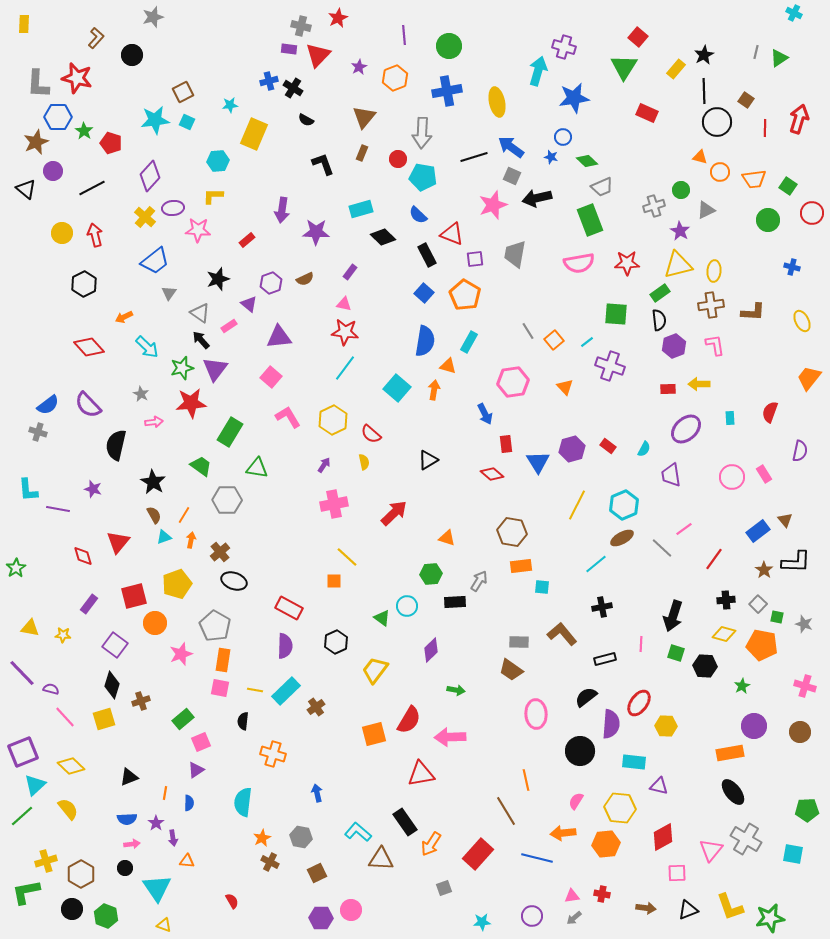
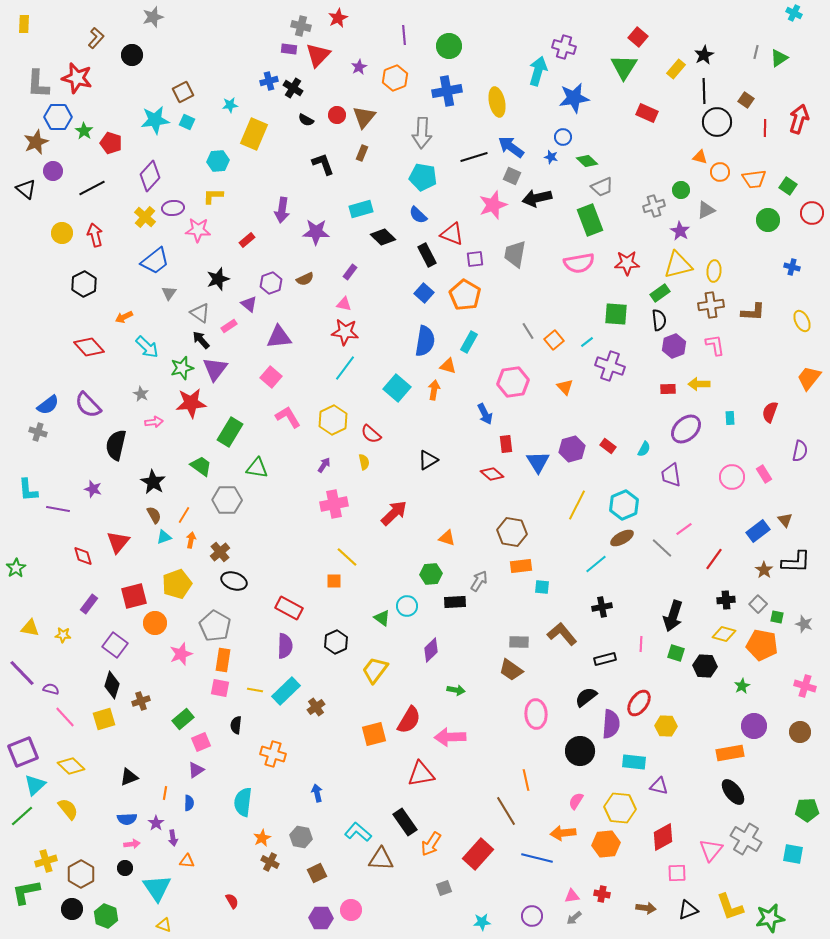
red circle at (398, 159): moved 61 px left, 44 px up
black semicircle at (243, 721): moved 7 px left, 4 px down
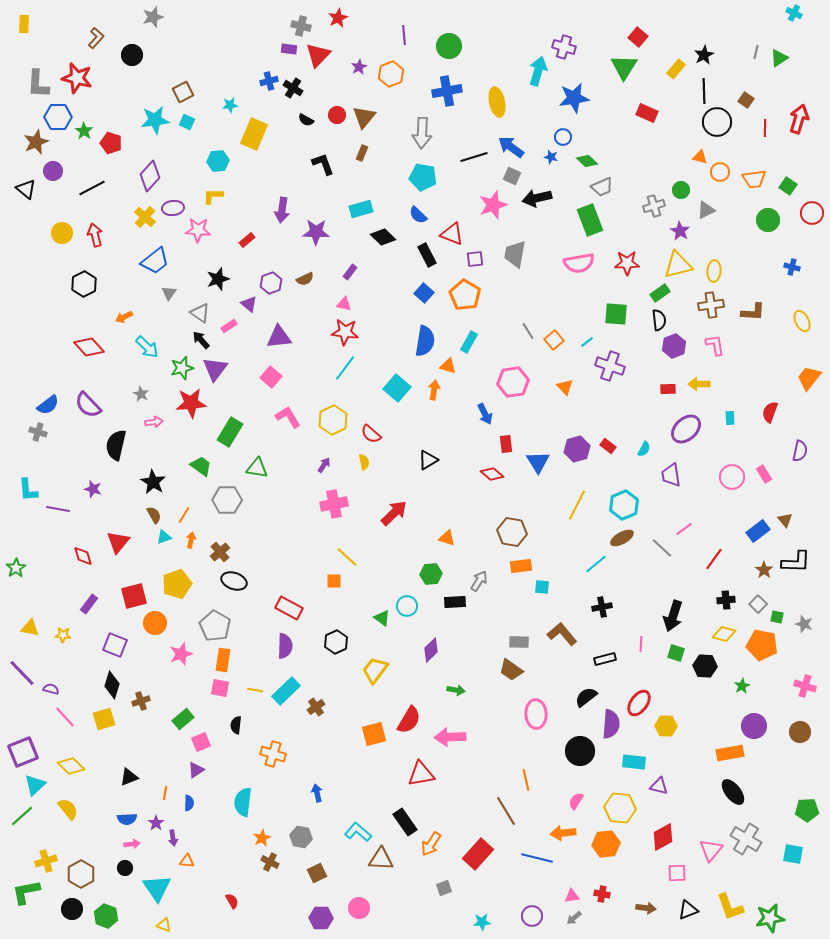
orange hexagon at (395, 78): moved 4 px left, 4 px up
purple hexagon at (572, 449): moved 5 px right
purple square at (115, 645): rotated 15 degrees counterclockwise
pink circle at (351, 910): moved 8 px right, 2 px up
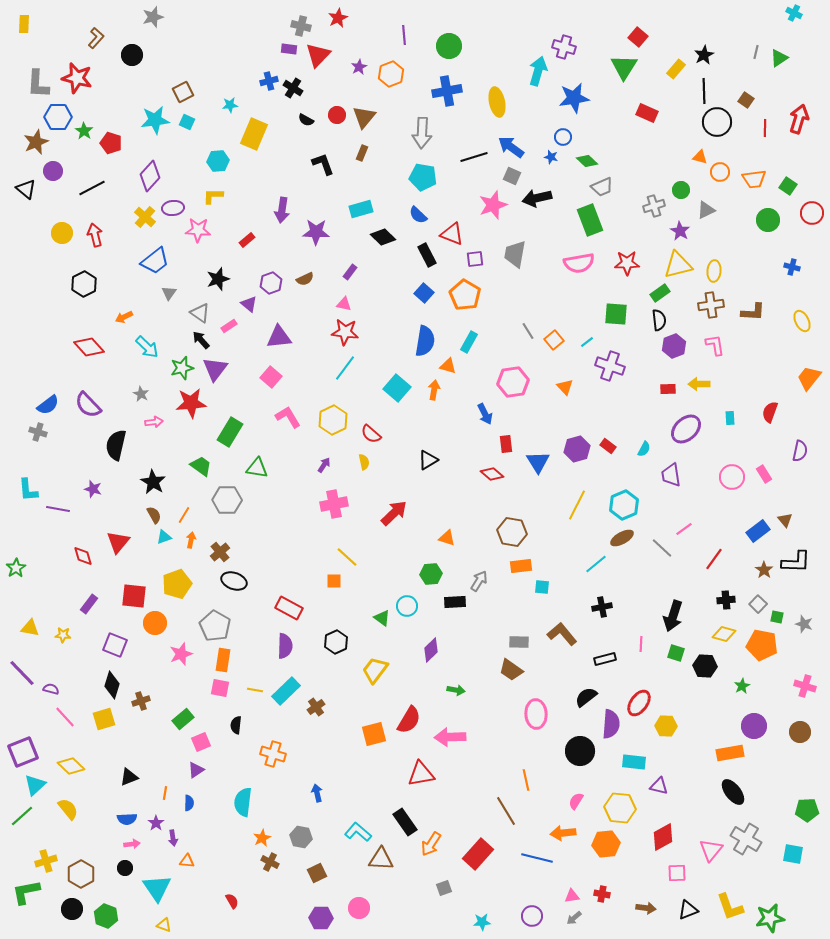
red square at (134, 596): rotated 20 degrees clockwise
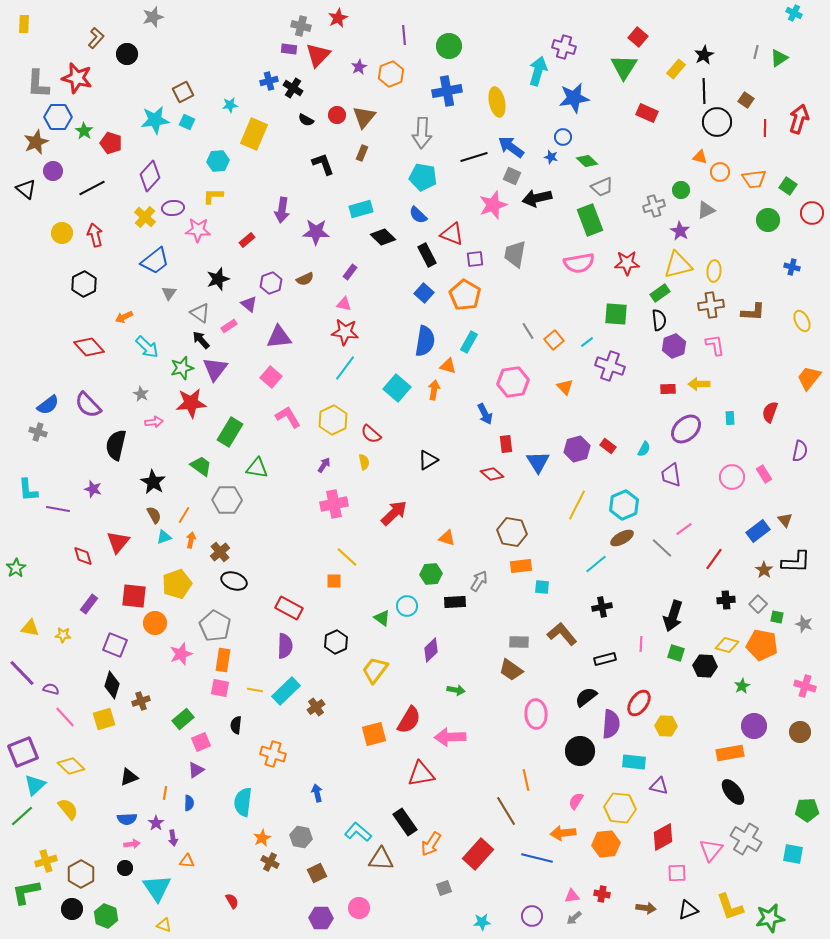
black circle at (132, 55): moved 5 px left, 1 px up
yellow diamond at (724, 634): moved 3 px right, 11 px down
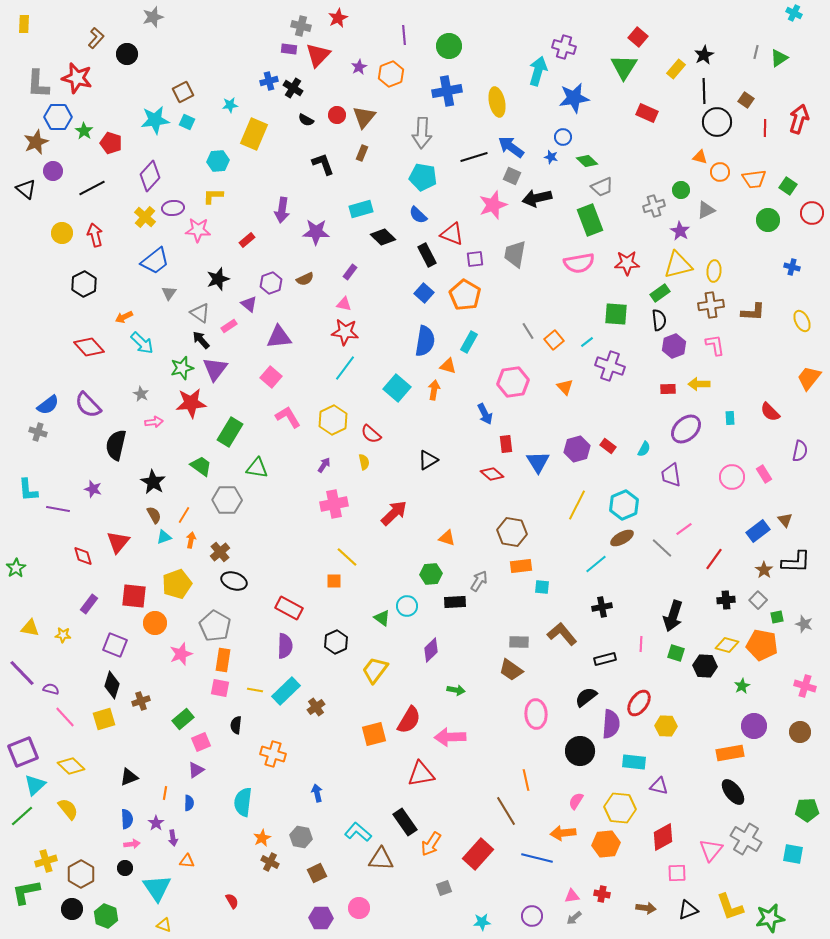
cyan arrow at (147, 347): moved 5 px left, 4 px up
red semicircle at (770, 412): rotated 65 degrees counterclockwise
gray square at (758, 604): moved 4 px up
green square at (777, 617): rotated 24 degrees counterclockwise
blue semicircle at (127, 819): rotated 90 degrees counterclockwise
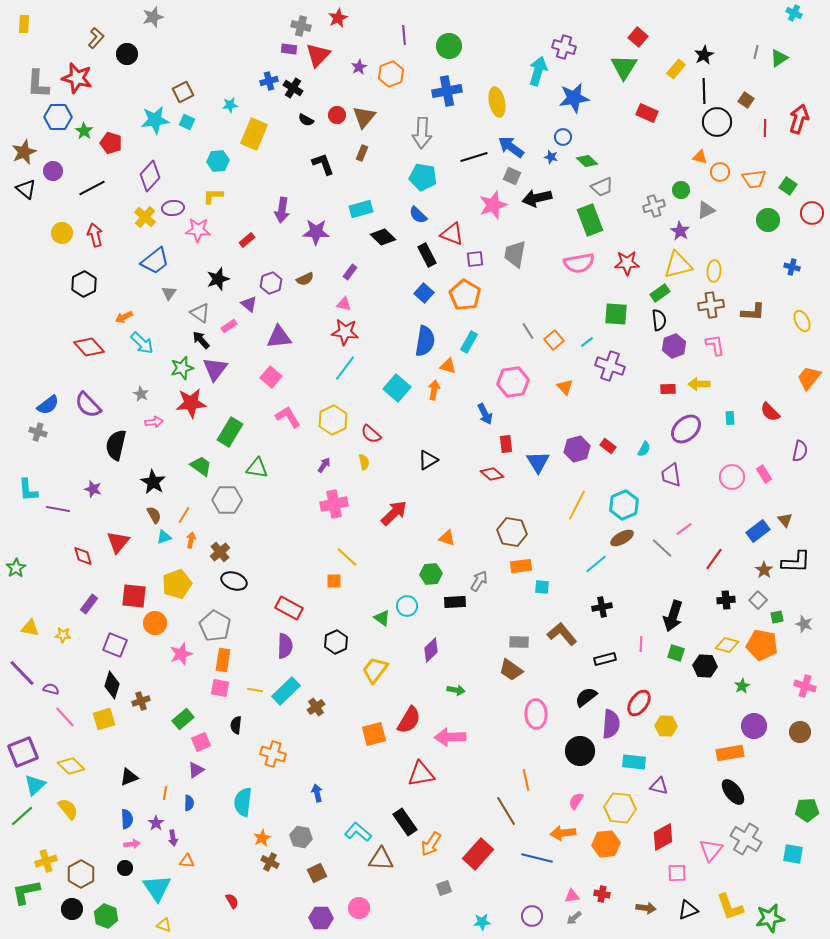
brown star at (36, 142): moved 12 px left, 10 px down
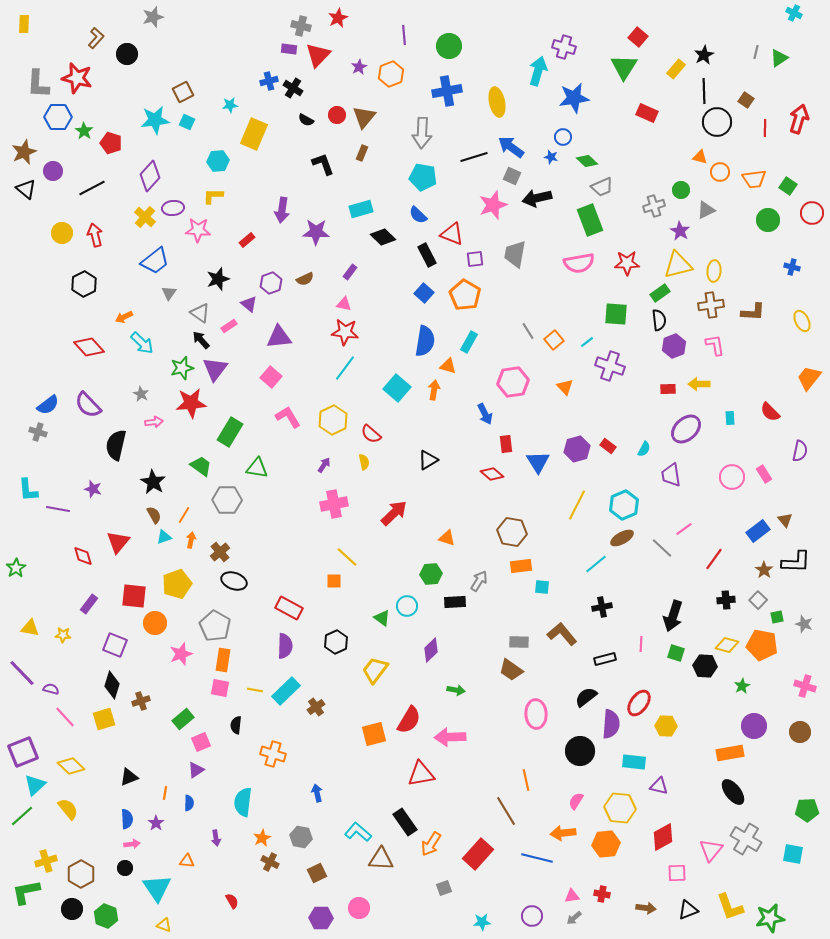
purple arrow at (173, 838): moved 43 px right
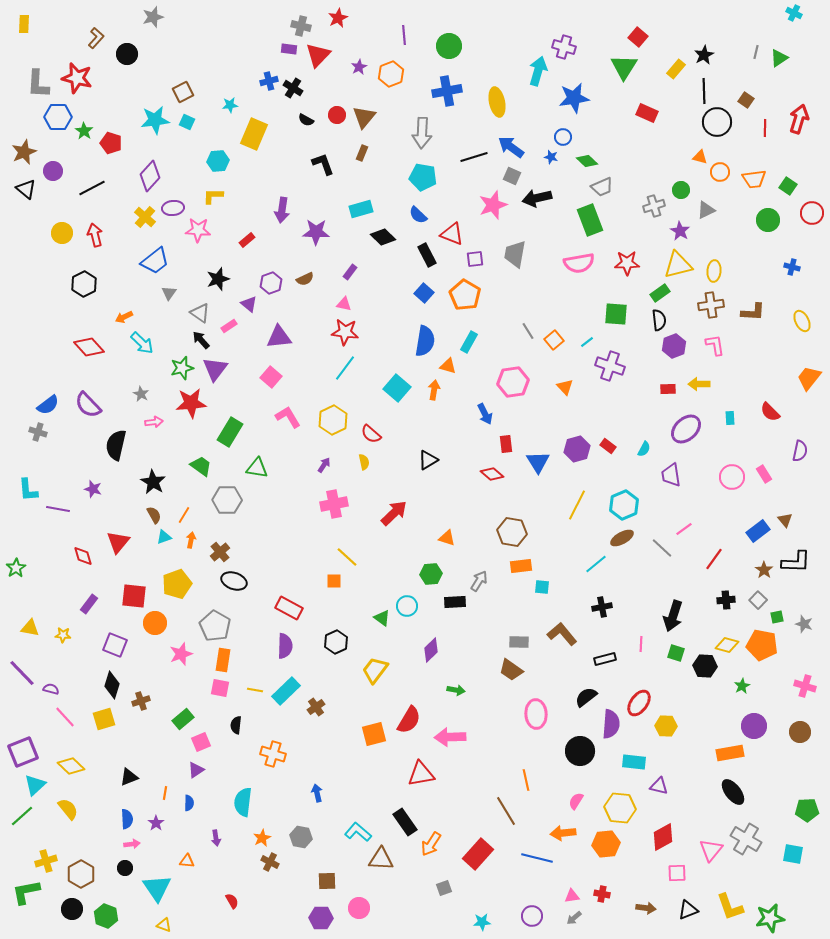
brown square at (317, 873): moved 10 px right, 8 px down; rotated 24 degrees clockwise
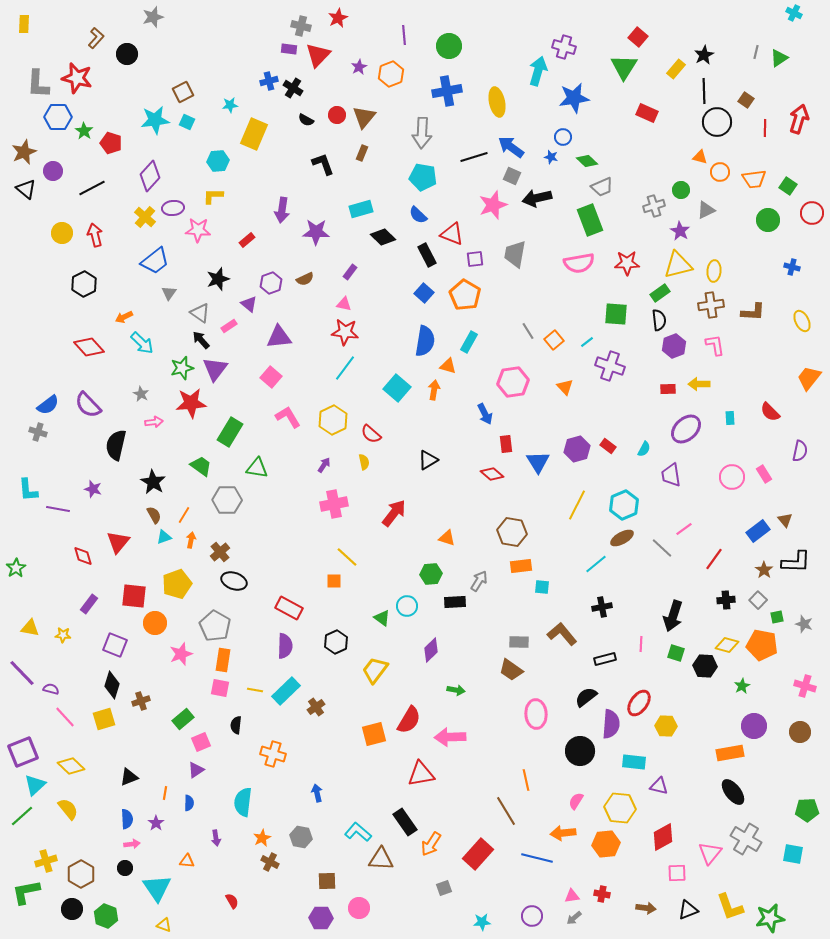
red arrow at (394, 513): rotated 8 degrees counterclockwise
pink triangle at (711, 850): moved 1 px left, 3 px down
